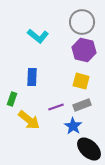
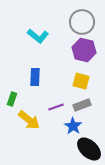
blue rectangle: moved 3 px right
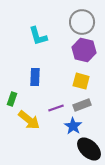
cyan L-shape: rotated 35 degrees clockwise
purple line: moved 1 px down
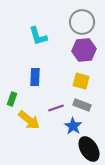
purple hexagon: rotated 20 degrees counterclockwise
gray rectangle: rotated 42 degrees clockwise
black ellipse: rotated 15 degrees clockwise
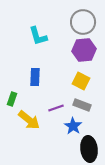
gray circle: moved 1 px right
yellow square: rotated 12 degrees clockwise
black ellipse: rotated 25 degrees clockwise
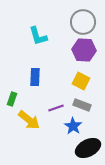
purple hexagon: rotated 10 degrees clockwise
black ellipse: moved 1 px left, 1 px up; rotated 70 degrees clockwise
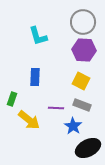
purple line: rotated 21 degrees clockwise
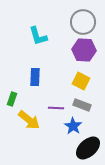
black ellipse: rotated 15 degrees counterclockwise
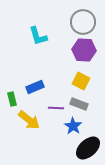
blue rectangle: moved 10 px down; rotated 66 degrees clockwise
green rectangle: rotated 32 degrees counterclockwise
gray rectangle: moved 3 px left, 1 px up
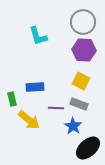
blue rectangle: rotated 18 degrees clockwise
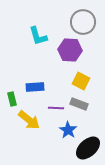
purple hexagon: moved 14 px left
blue star: moved 5 px left, 4 px down
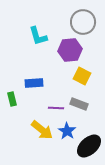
purple hexagon: rotated 10 degrees counterclockwise
yellow square: moved 1 px right, 5 px up
blue rectangle: moved 1 px left, 4 px up
yellow arrow: moved 13 px right, 10 px down
blue star: moved 1 px left, 1 px down
black ellipse: moved 1 px right, 2 px up
